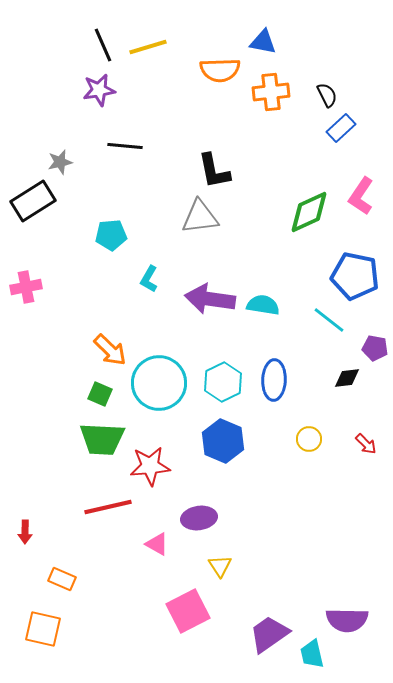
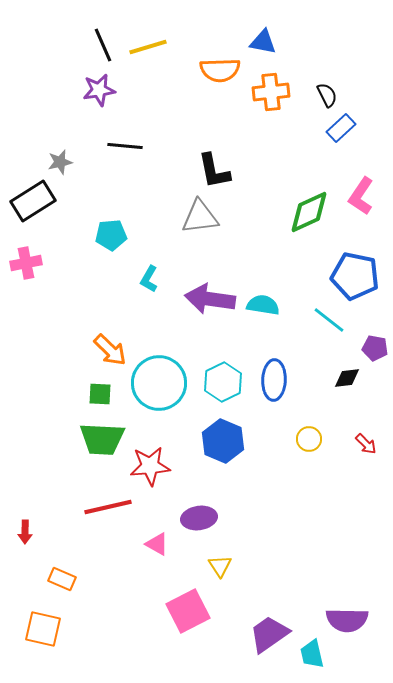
pink cross at (26, 287): moved 24 px up
green square at (100, 394): rotated 20 degrees counterclockwise
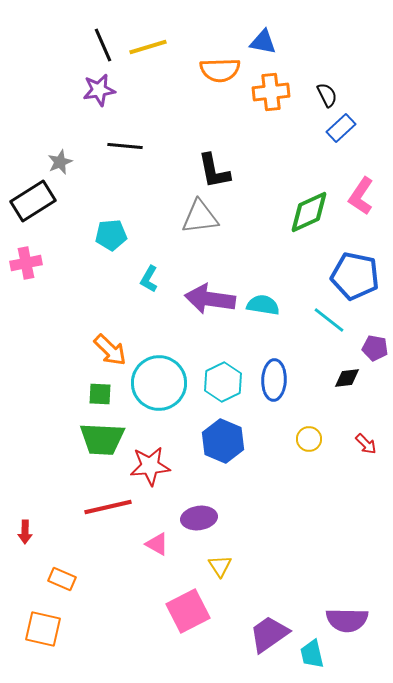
gray star at (60, 162): rotated 10 degrees counterclockwise
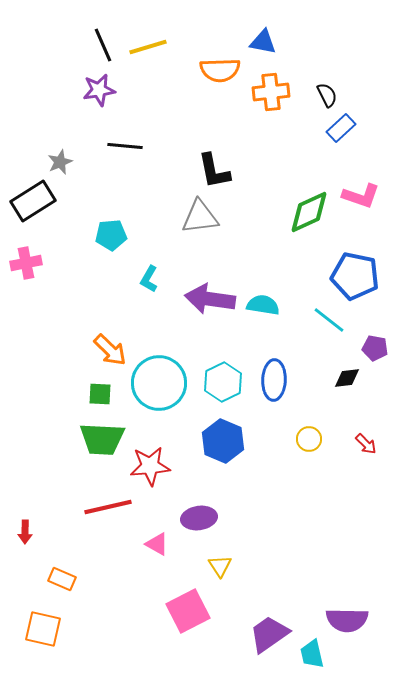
pink L-shape at (361, 196): rotated 105 degrees counterclockwise
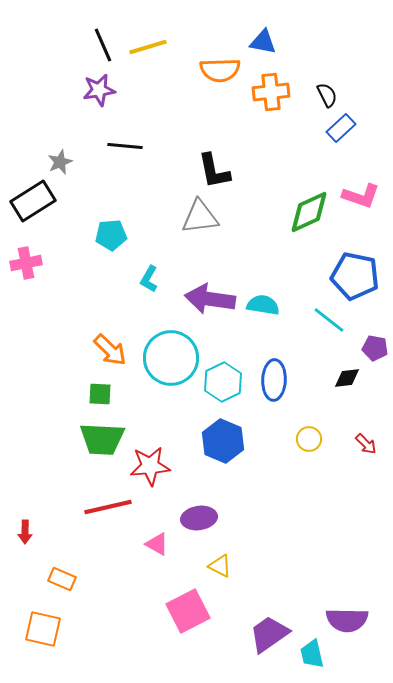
cyan circle at (159, 383): moved 12 px right, 25 px up
yellow triangle at (220, 566): rotated 30 degrees counterclockwise
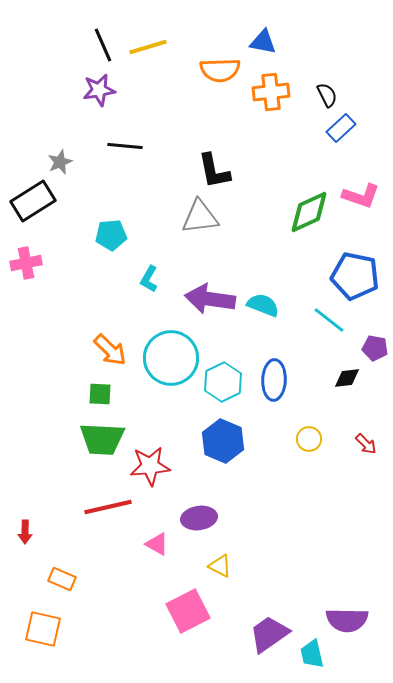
cyan semicircle at (263, 305): rotated 12 degrees clockwise
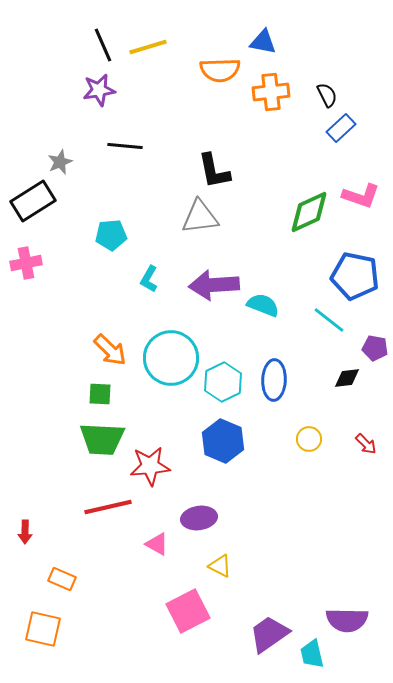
purple arrow at (210, 299): moved 4 px right, 14 px up; rotated 12 degrees counterclockwise
